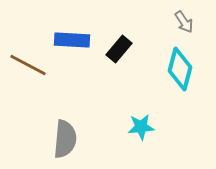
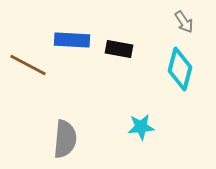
black rectangle: rotated 60 degrees clockwise
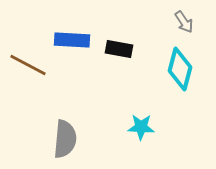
cyan star: rotated 8 degrees clockwise
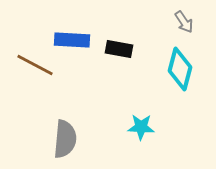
brown line: moved 7 px right
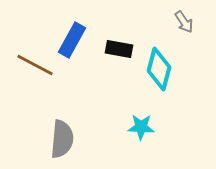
blue rectangle: rotated 64 degrees counterclockwise
cyan diamond: moved 21 px left
gray semicircle: moved 3 px left
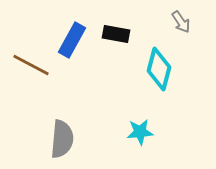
gray arrow: moved 3 px left
black rectangle: moved 3 px left, 15 px up
brown line: moved 4 px left
cyan star: moved 1 px left, 5 px down; rotated 8 degrees counterclockwise
